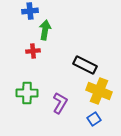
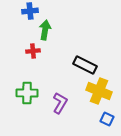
blue square: moved 13 px right; rotated 32 degrees counterclockwise
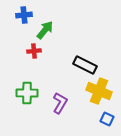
blue cross: moved 6 px left, 4 px down
green arrow: rotated 30 degrees clockwise
red cross: moved 1 px right
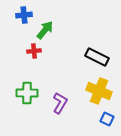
black rectangle: moved 12 px right, 8 px up
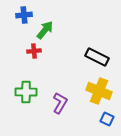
green cross: moved 1 px left, 1 px up
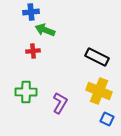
blue cross: moved 7 px right, 3 px up
green arrow: rotated 108 degrees counterclockwise
red cross: moved 1 px left
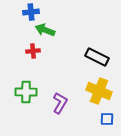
blue square: rotated 24 degrees counterclockwise
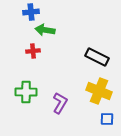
green arrow: rotated 12 degrees counterclockwise
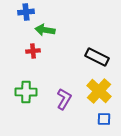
blue cross: moved 5 px left
yellow cross: rotated 20 degrees clockwise
purple L-shape: moved 4 px right, 4 px up
blue square: moved 3 px left
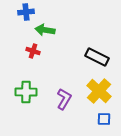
red cross: rotated 24 degrees clockwise
